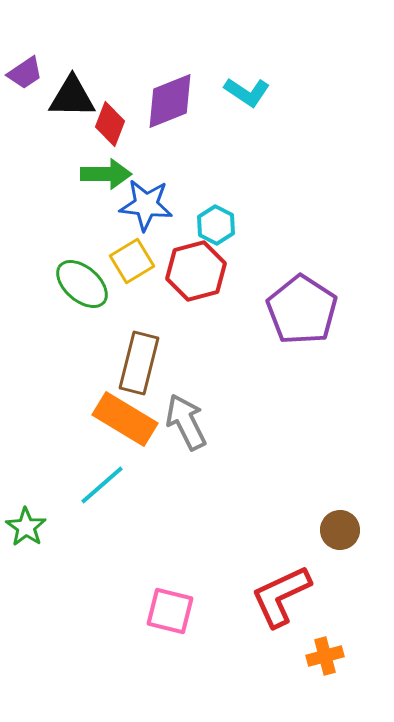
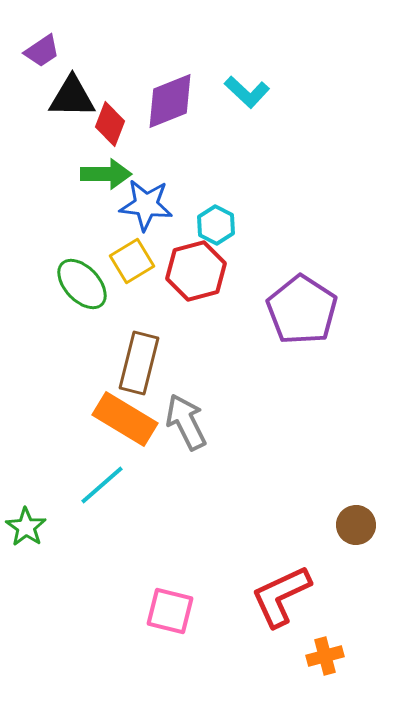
purple trapezoid: moved 17 px right, 22 px up
cyan L-shape: rotated 9 degrees clockwise
green ellipse: rotated 6 degrees clockwise
brown circle: moved 16 px right, 5 px up
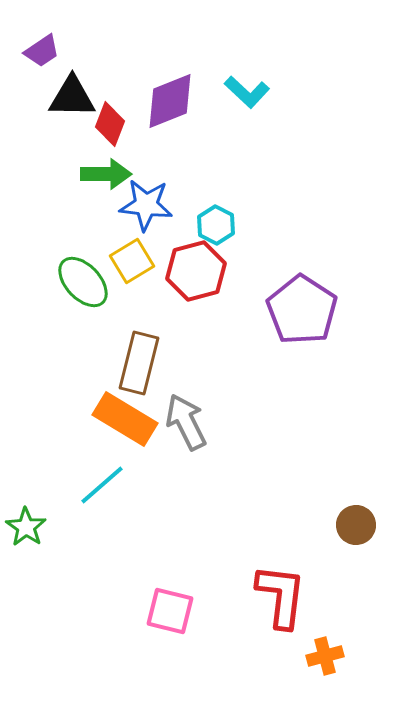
green ellipse: moved 1 px right, 2 px up
red L-shape: rotated 122 degrees clockwise
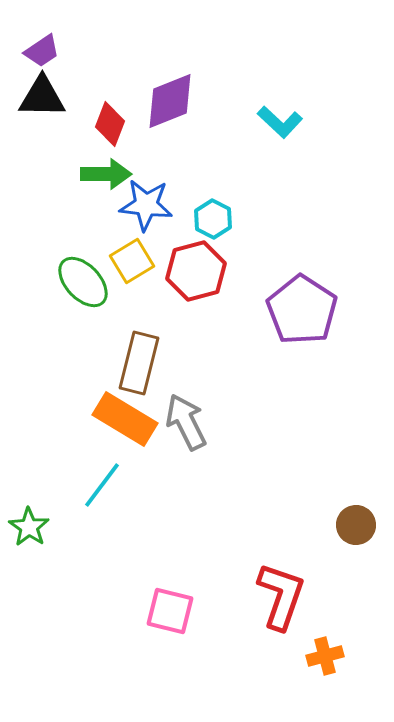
cyan L-shape: moved 33 px right, 30 px down
black triangle: moved 30 px left
cyan hexagon: moved 3 px left, 6 px up
cyan line: rotated 12 degrees counterclockwise
green star: moved 3 px right
red L-shape: rotated 12 degrees clockwise
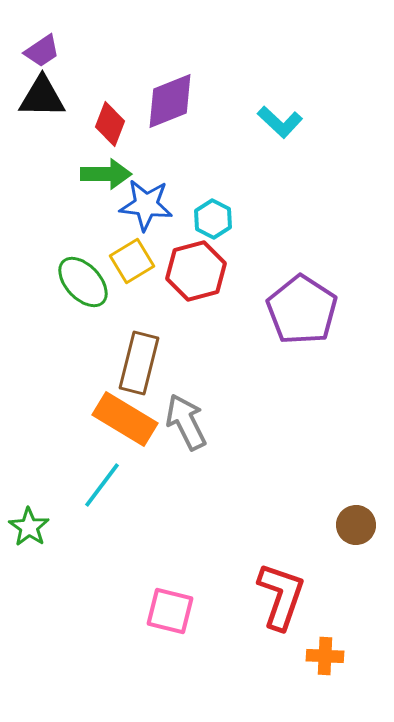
orange cross: rotated 18 degrees clockwise
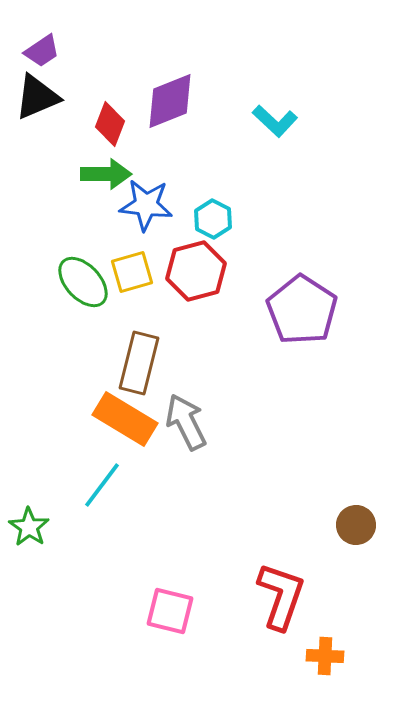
black triangle: moved 5 px left; rotated 24 degrees counterclockwise
cyan L-shape: moved 5 px left, 1 px up
yellow square: moved 11 px down; rotated 15 degrees clockwise
